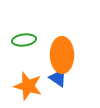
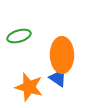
green ellipse: moved 5 px left, 4 px up; rotated 10 degrees counterclockwise
orange star: moved 1 px right, 1 px down
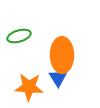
blue triangle: rotated 24 degrees clockwise
orange star: rotated 12 degrees counterclockwise
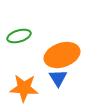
orange ellipse: rotated 72 degrees clockwise
orange star: moved 5 px left, 1 px down
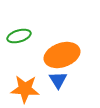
blue triangle: moved 2 px down
orange star: moved 1 px right, 1 px down
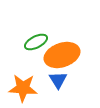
green ellipse: moved 17 px right, 6 px down; rotated 10 degrees counterclockwise
orange star: moved 2 px left, 1 px up
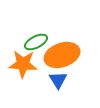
orange star: moved 24 px up
